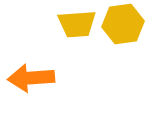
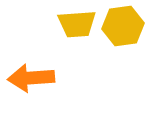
yellow hexagon: moved 2 px down
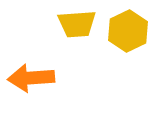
yellow hexagon: moved 5 px right, 5 px down; rotated 18 degrees counterclockwise
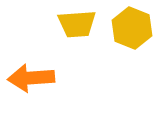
yellow hexagon: moved 4 px right, 3 px up; rotated 12 degrees counterclockwise
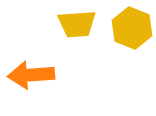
orange arrow: moved 3 px up
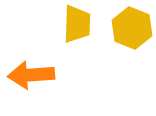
yellow trapezoid: rotated 84 degrees counterclockwise
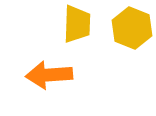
orange arrow: moved 18 px right
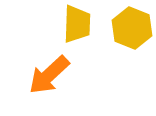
orange arrow: rotated 39 degrees counterclockwise
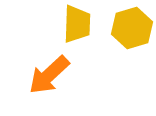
yellow hexagon: rotated 21 degrees clockwise
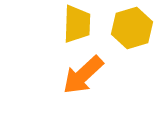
orange arrow: moved 34 px right
